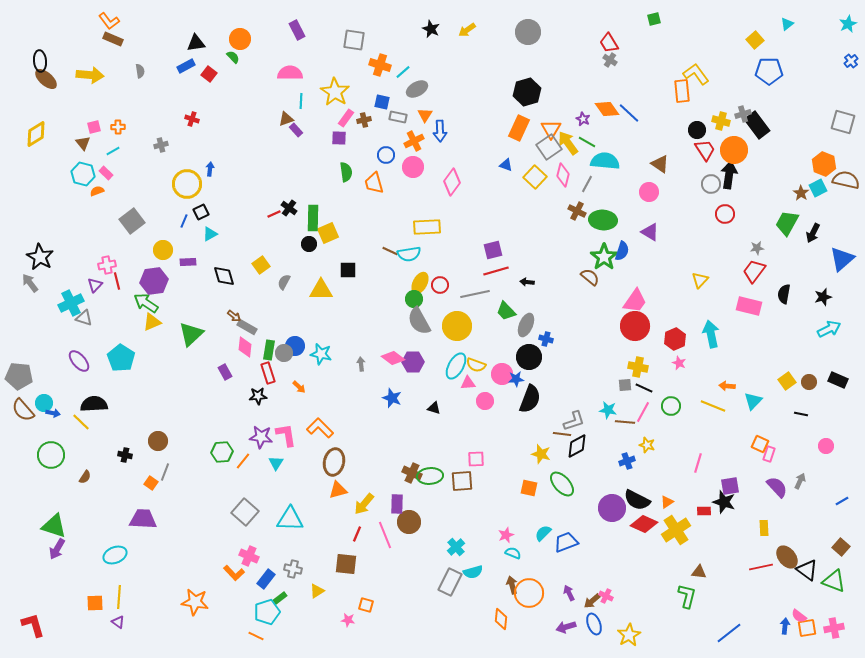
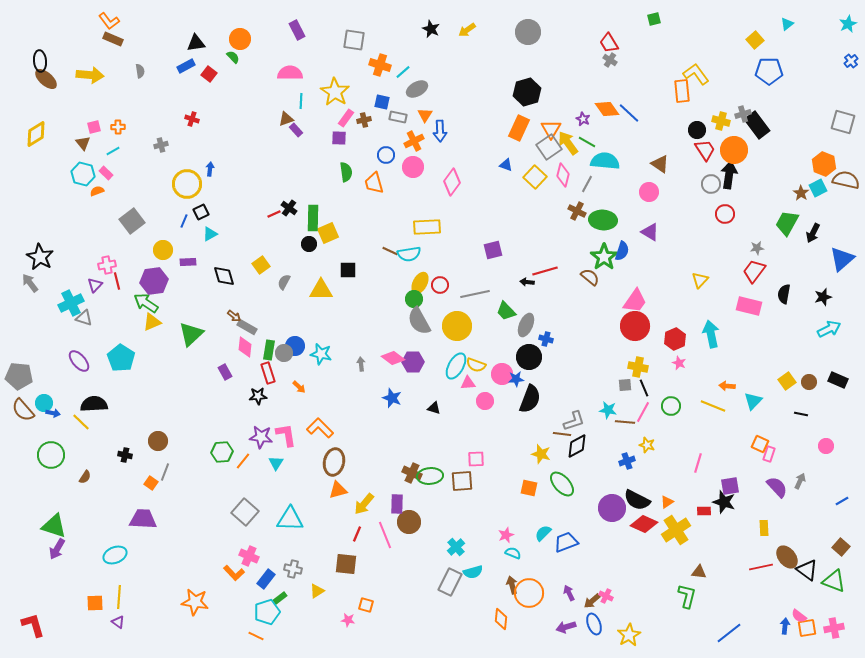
red line at (496, 271): moved 49 px right
black line at (644, 388): rotated 42 degrees clockwise
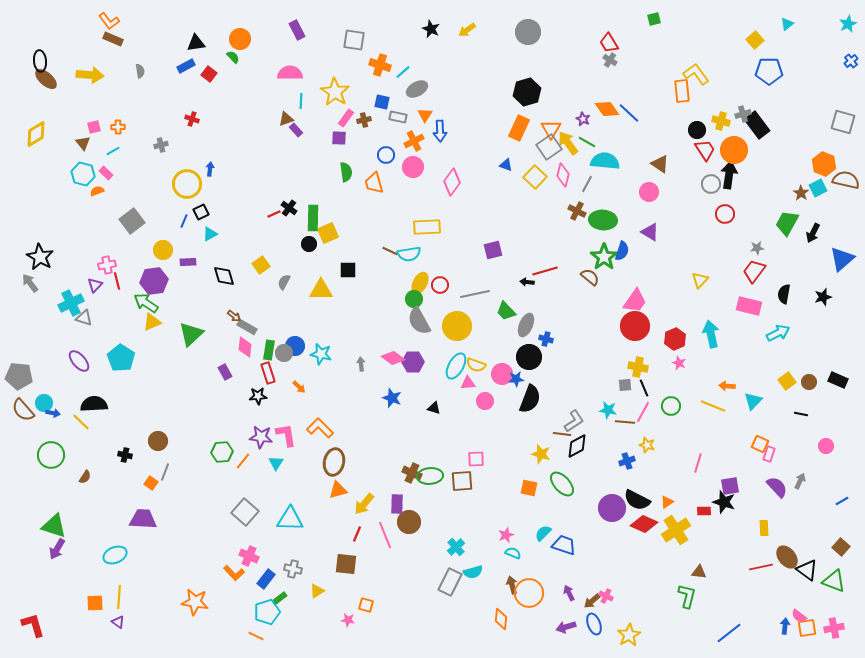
cyan arrow at (829, 329): moved 51 px left, 4 px down
gray L-shape at (574, 421): rotated 15 degrees counterclockwise
blue trapezoid at (566, 542): moved 2 px left, 3 px down; rotated 40 degrees clockwise
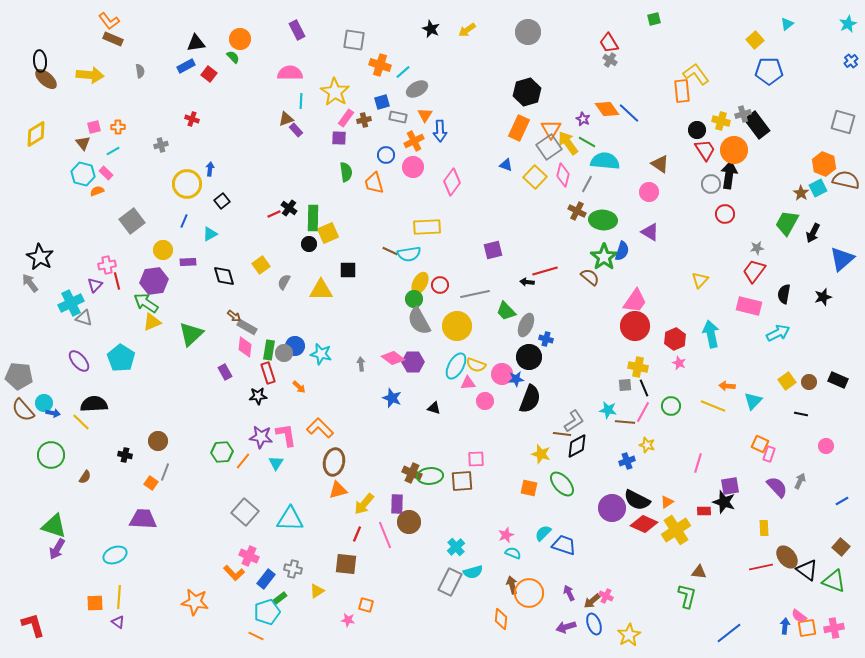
blue square at (382, 102): rotated 28 degrees counterclockwise
black square at (201, 212): moved 21 px right, 11 px up; rotated 14 degrees counterclockwise
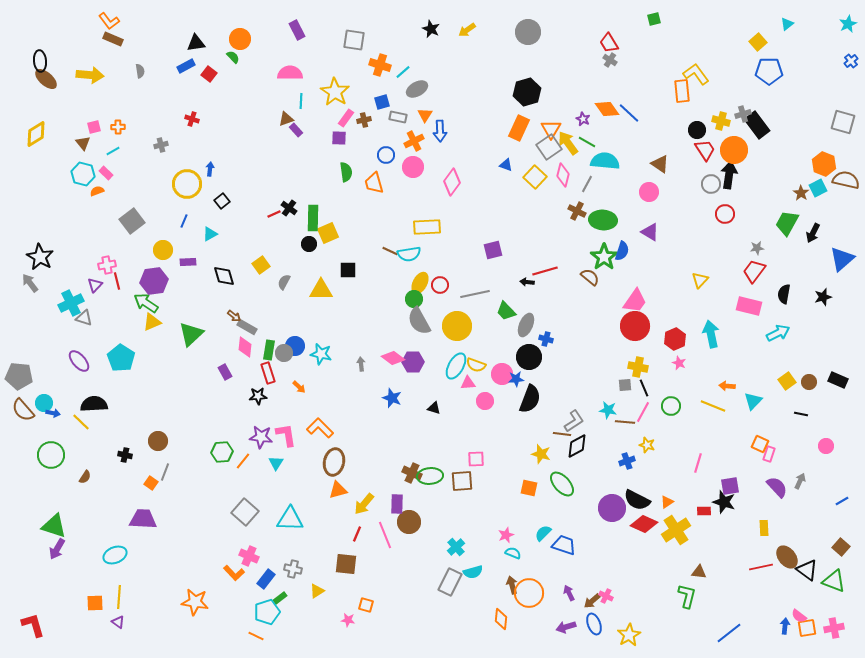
yellow square at (755, 40): moved 3 px right, 2 px down
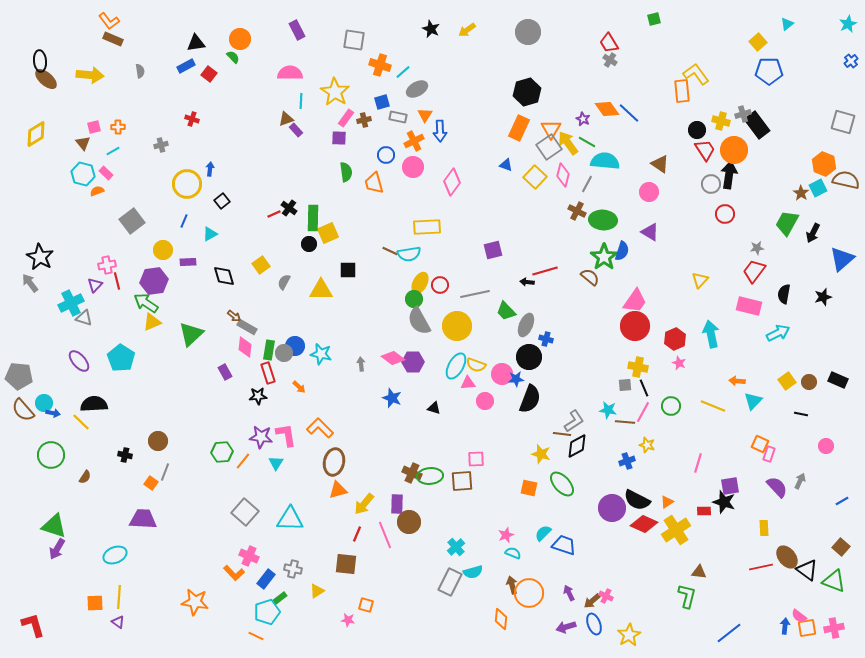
orange arrow at (727, 386): moved 10 px right, 5 px up
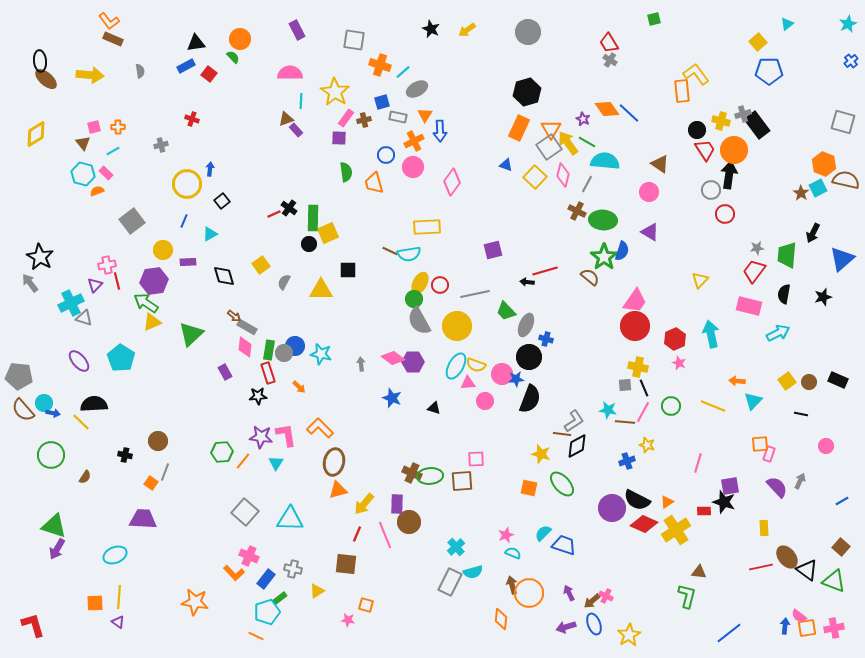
gray circle at (711, 184): moved 6 px down
green trapezoid at (787, 223): moved 32 px down; rotated 24 degrees counterclockwise
orange square at (760, 444): rotated 30 degrees counterclockwise
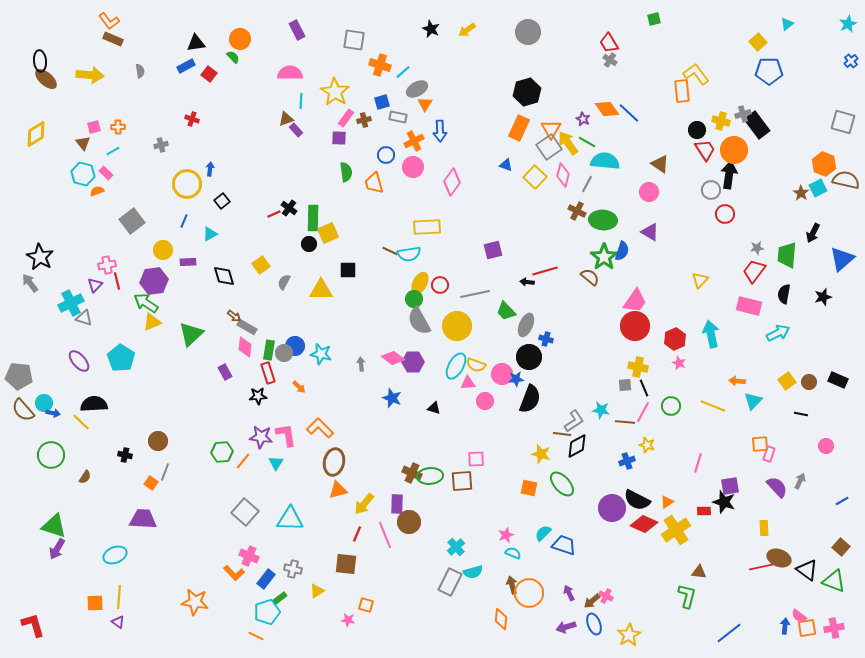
orange triangle at (425, 115): moved 11 px up
cyan star at (608, 410): moved 7 px left
brown ellipse at (787, 557): moved 8 px left, 1 px down; rotated 30 degrees counterclockwise
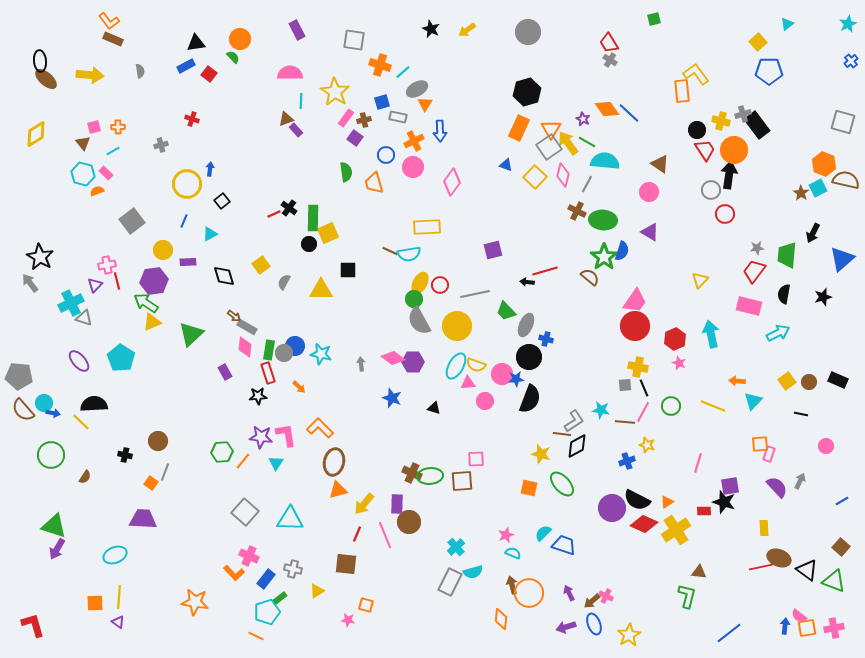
purple square at (339, 138): moved 16 px right; rotated 35 degrees clockwise
